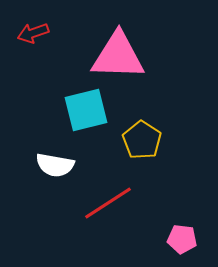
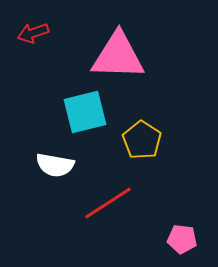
cyan square: moved 1 px left, 2 px down
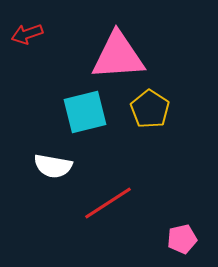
red arrow: moved 6 px left, 1 px down
pink triangle: rotated 6 degrees counterclockwise
yellow pentagon: moved 8 px right, 31 px up
white semicircle: moved 2 px left, 1 px down
pink pentagon: rotated 20 degrees counterclockwise
